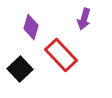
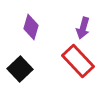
purple arrow: moved 1 px left, 9 px down
red rectangle: moved 17 px right, 6 px down
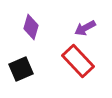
purple arrow: moved 2 px right; rotated 45 degrees clockwise
black square: moved 1 px right; rotated 20 degrees clockwise
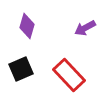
purple diamond: moved 4 px left, 1 px up
red rectangle: moved 9 px left, 14 px down
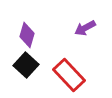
purple diamond: moved 9 px down
black square: moved 5 px right, 4 px up; rotated 25 degrees counterclockwise
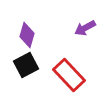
black square: rotated 20 degrees clockwise
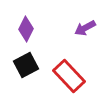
purple diamond: moved 1 px left, 6 px up; rotated 10 degrees clockwise
red rectangle: moved 1 px down
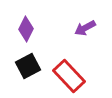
black square: moved 2 px right, 1 px down
